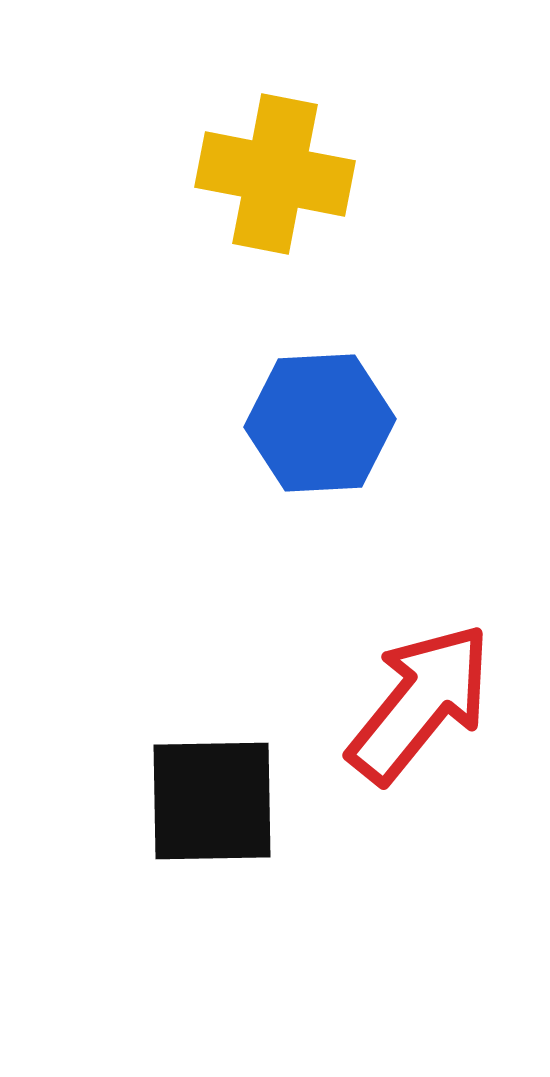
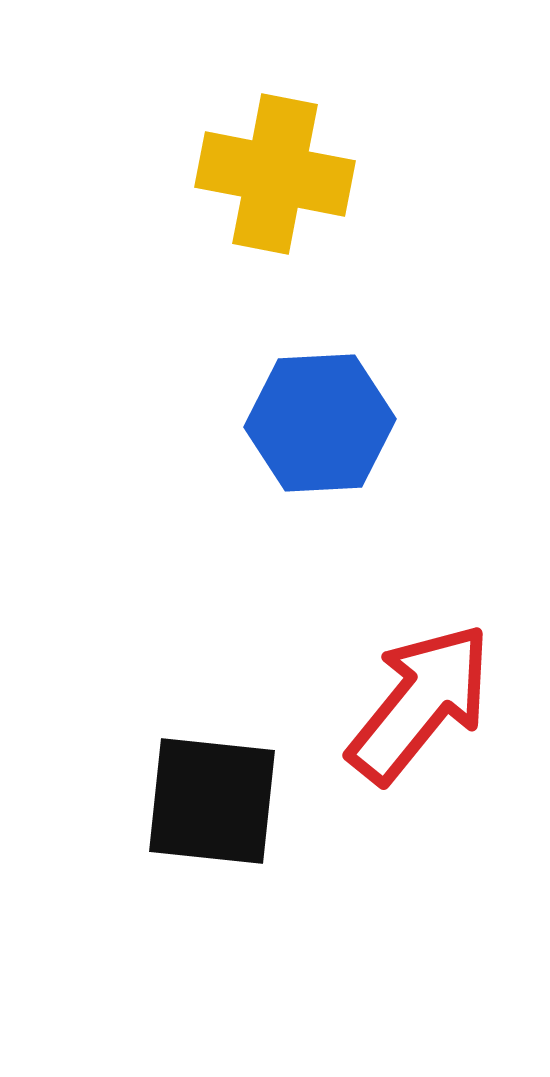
black square: rotated 7 degrees clockwise
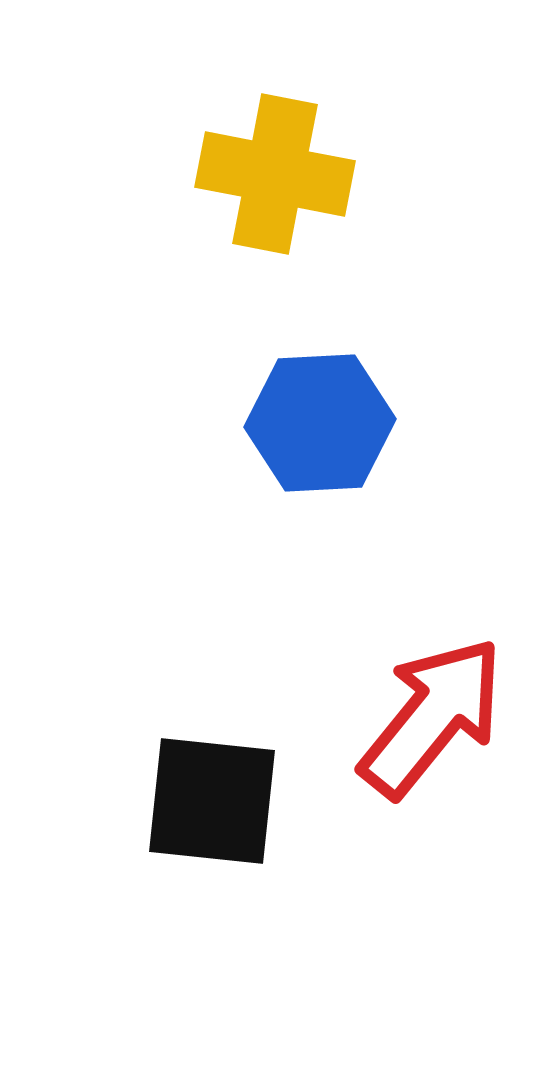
red arrow: moved 12 px right, 14 px down
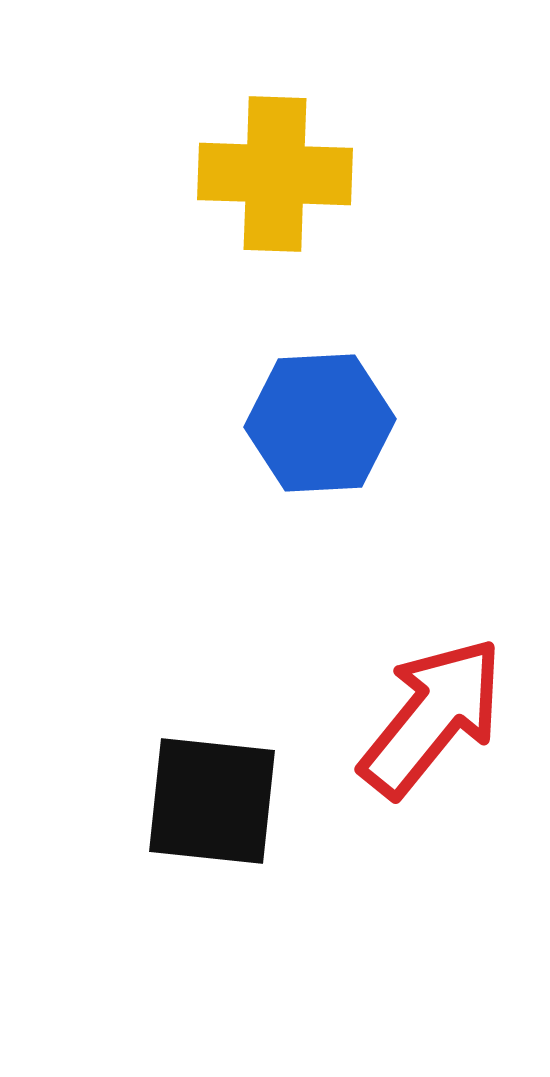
yellow cross: rotated 9 degrees counterclockwise
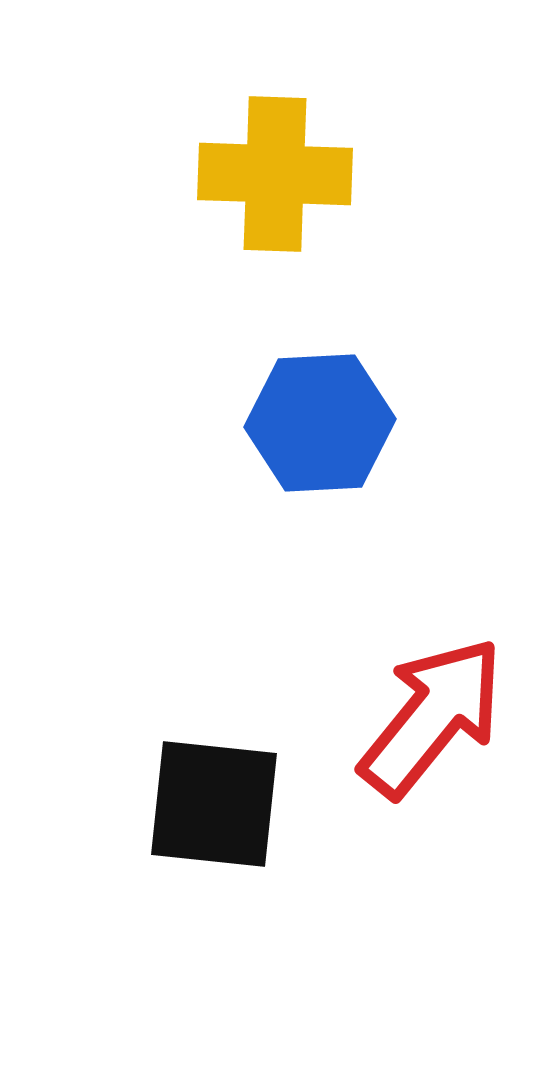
black square: moved 2 px right, 3 px down
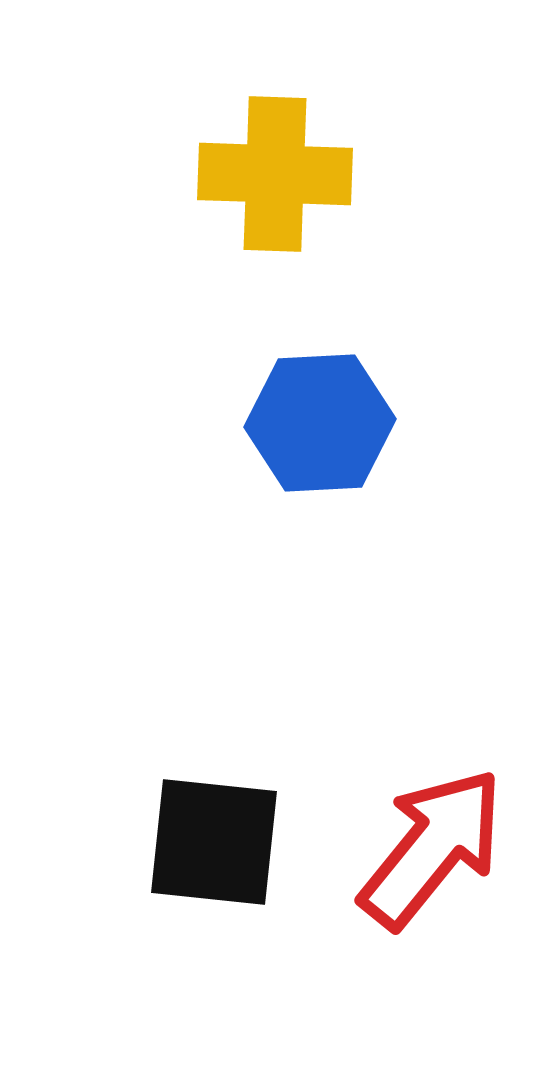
red arrow: moved 131 px down
black square: moved 38 px down
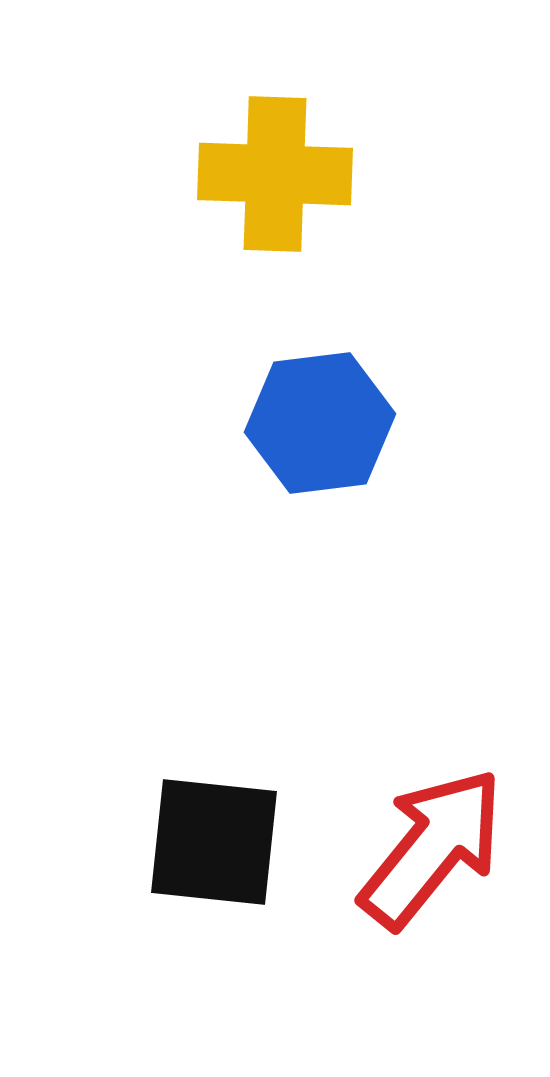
blue hexagon: rotated 4 degrees counterclockwise
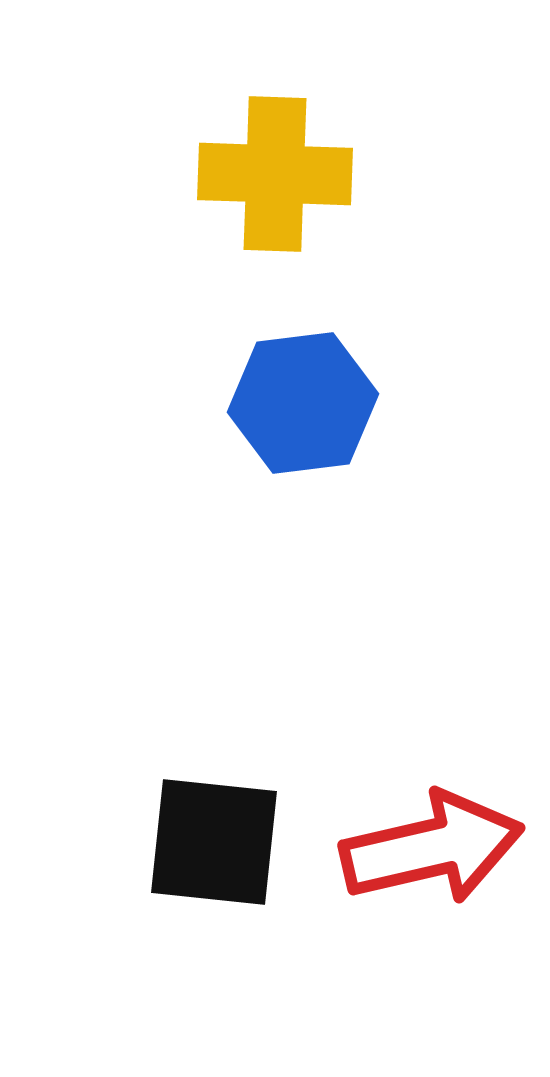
blue hexagon: moved 17 px left, 20 px up
red arrow: rotated 38 degrees clockwise
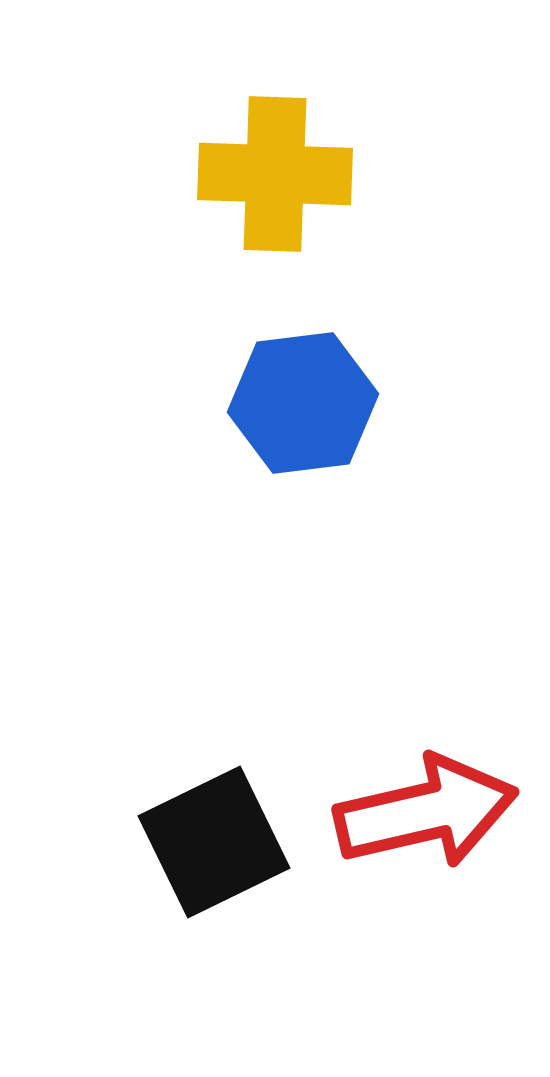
black square: rotated 32 degrees counterclockwise
red arrow: moved 6 px left, 36 px up
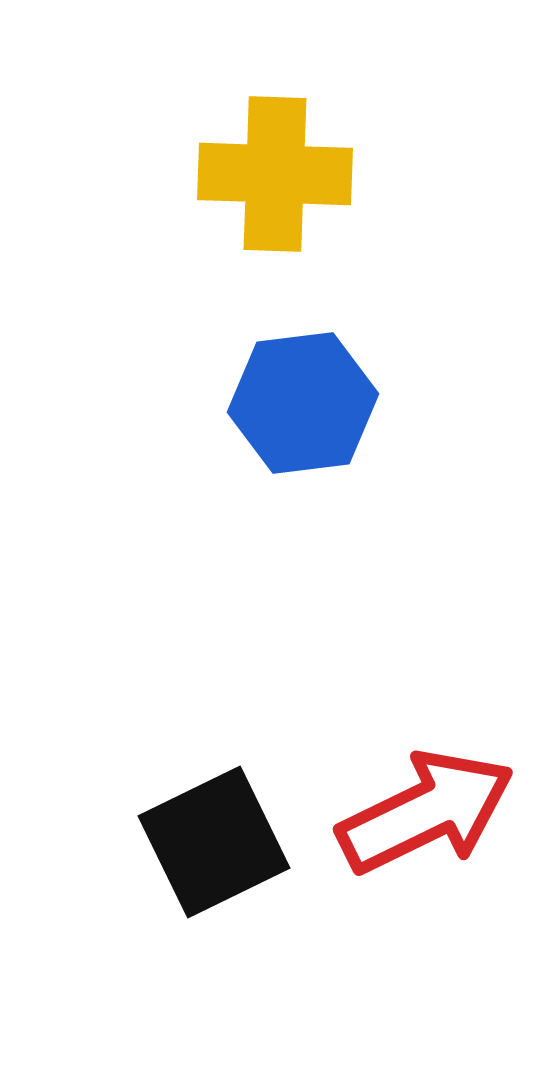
red arrow: rotated 13 degrees counterclockwise
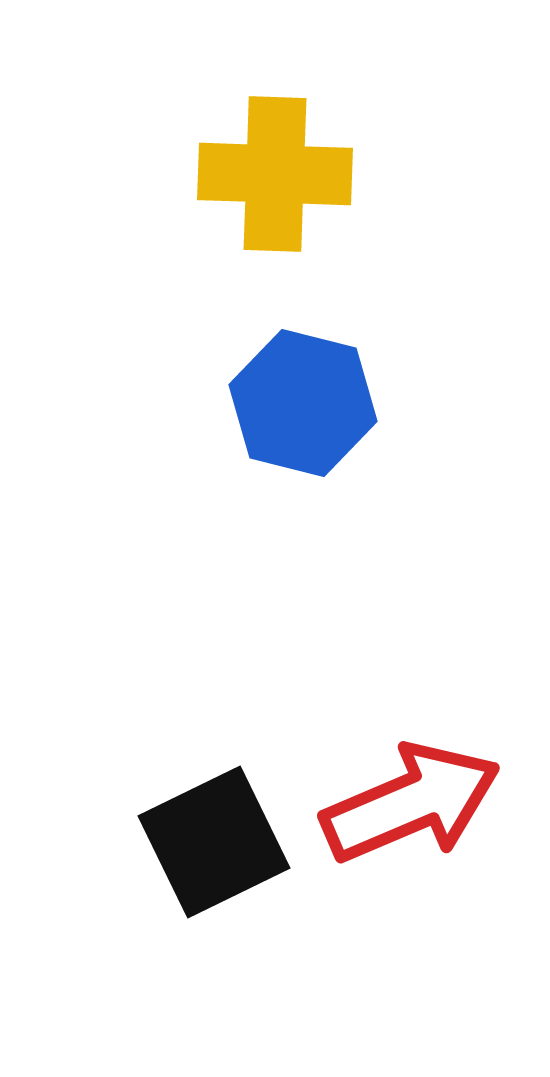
blue hexagon: rotated 21 degrees clockwise
red arrow: moved 15 px left, 9 px up; rotated 3 degrees clockwise
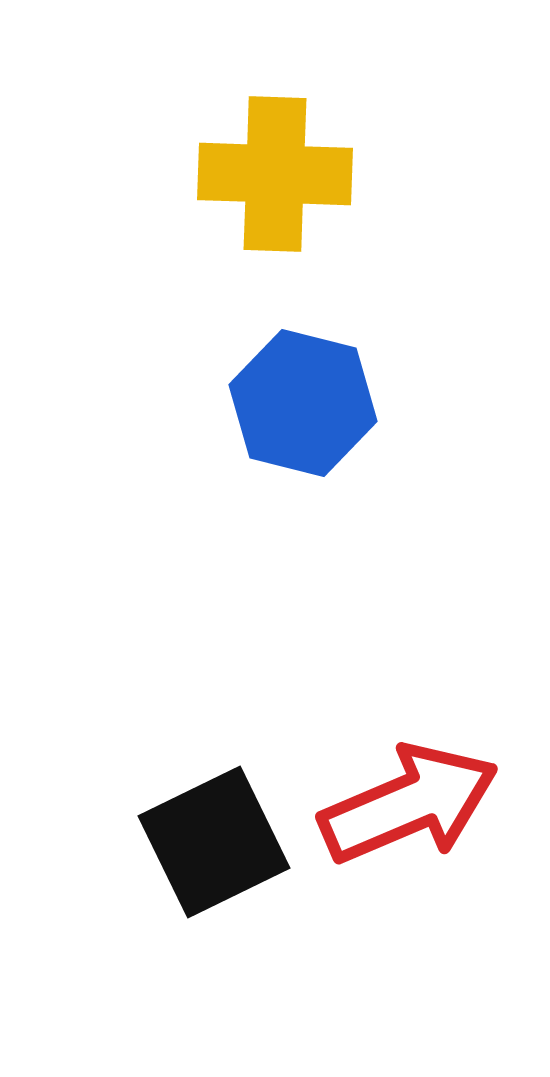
red arrow: moved 2 px left, 1 px down
